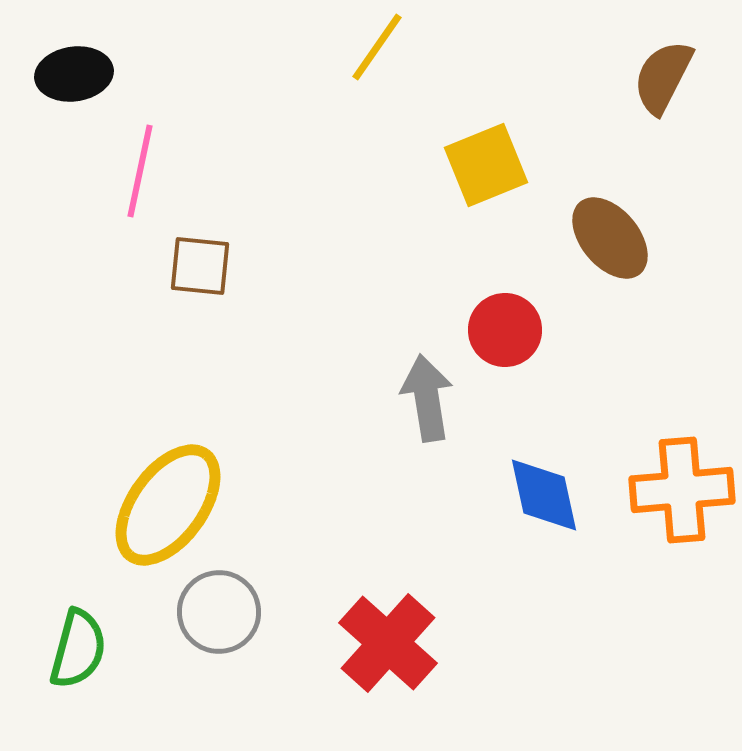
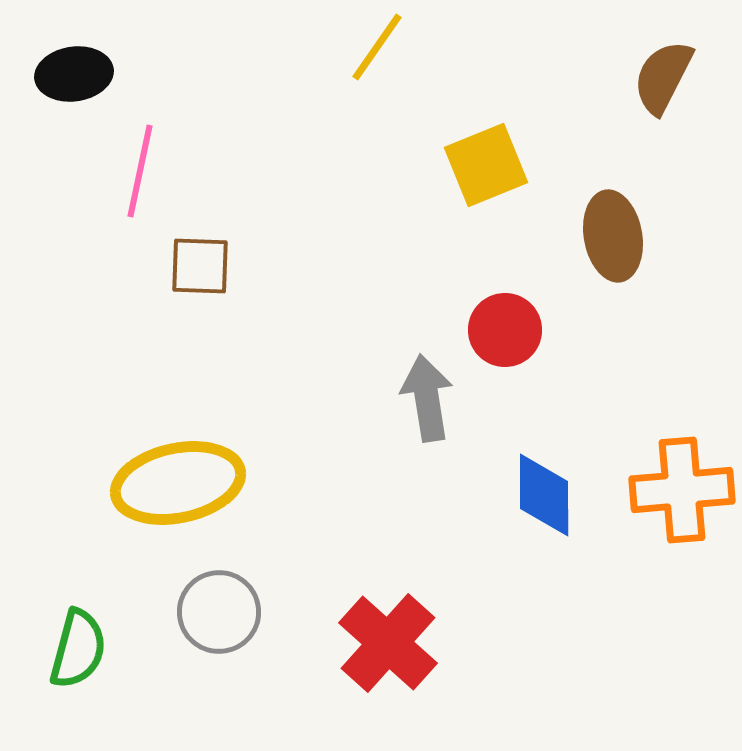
brown ellipse: moved 3 px right, 2 px up; rotated 30 degrees clockwise
brown square: rotated 4 degrees counterclockwise
blue diamond: rotated 12 degrees clockwise
yellow ellipse: moved 10 px right, 22 px up; rotated 42 degrees clockwise
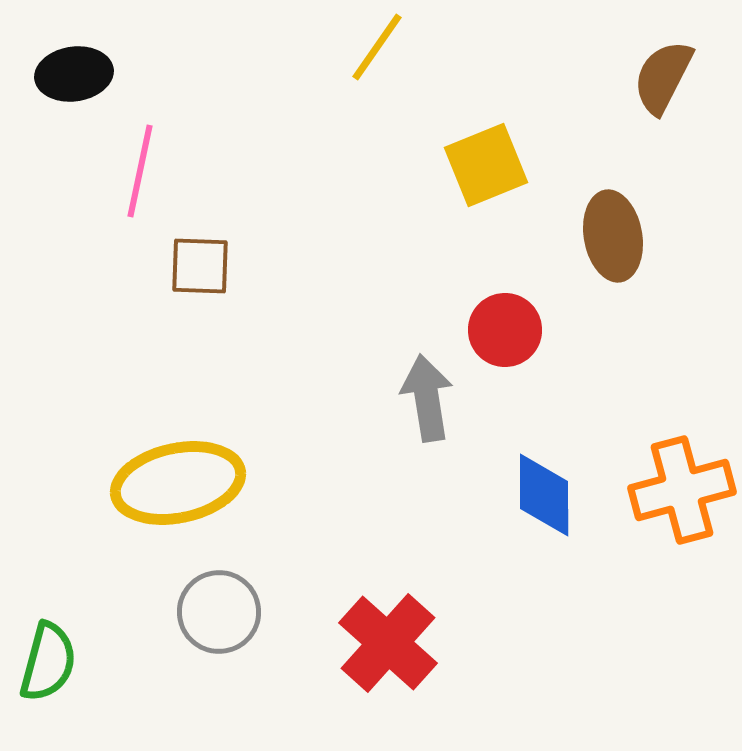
orange cross: rotated 10 degrees counterclockwise
green semicircle: moved 30 px left, 13 px down
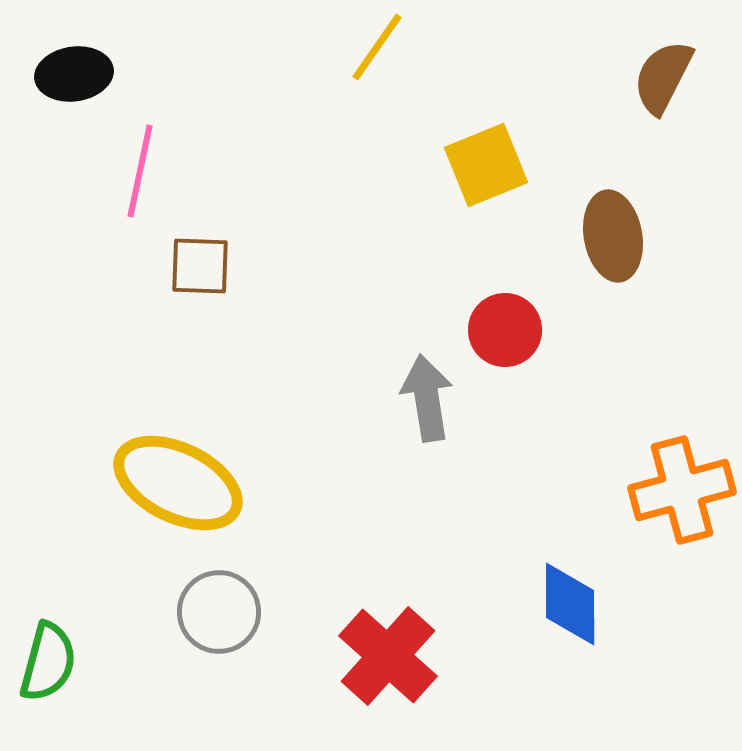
yellow ellipse: rotated 38 degrees clockwise
blue diamond: moved 26 px right, 109 px down
red cross: moved 13 px down
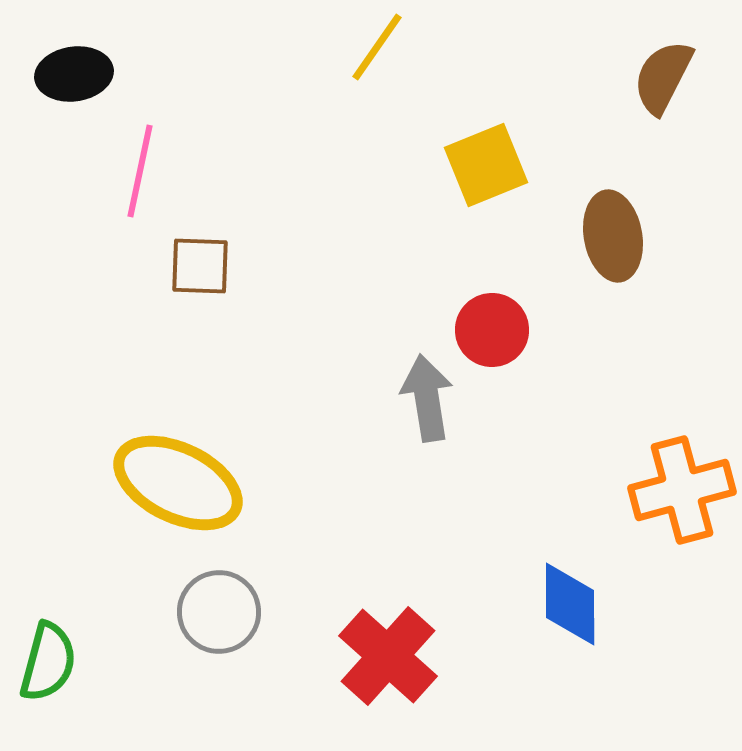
red circle: moved 13 px left
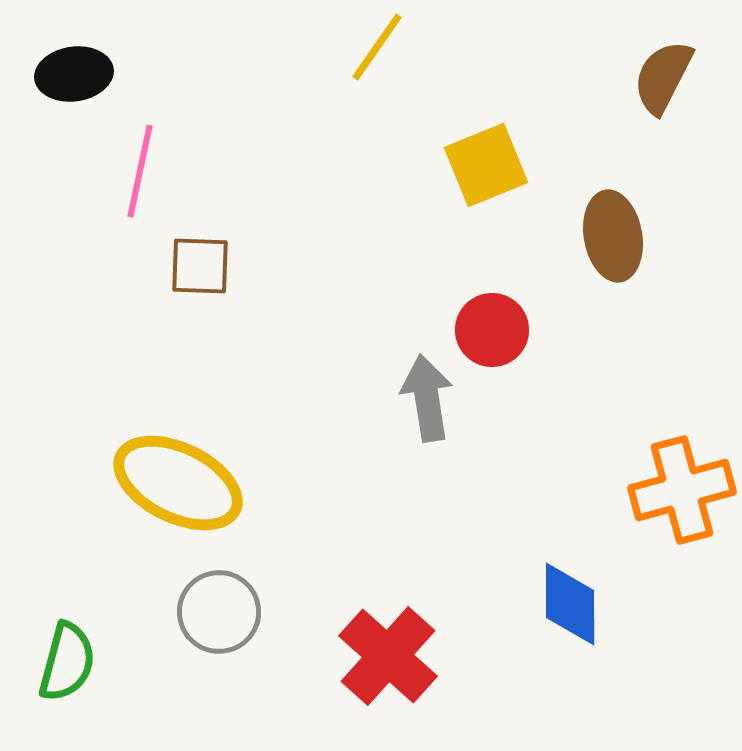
green semicircle: moved 19 px right
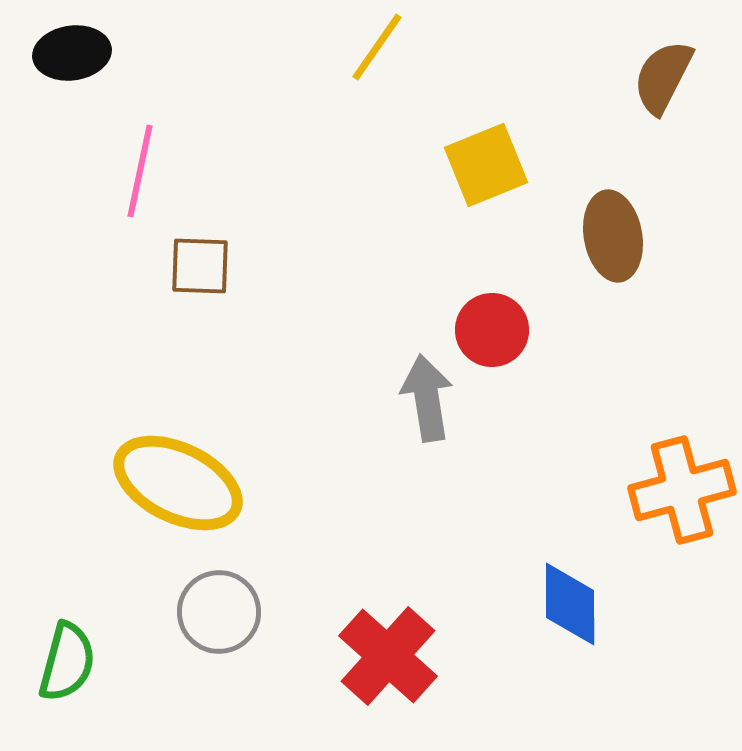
black ellipse: moved 2 px left, 21 px up
